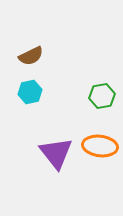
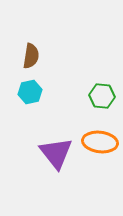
brown semicircle: rotated 55 degrees counterclockwise
green hexagon: rotated 15 degrees clockwise
orange ellipse: moved 4 px up
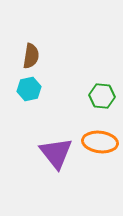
cyan hexagon: moved 1 px left, 3 px up
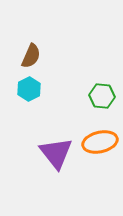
brown semicircle: rotated 15 degrees clockwise
cyan hexagon: rotated 15 degrees counterclockwise
orange ellipse: rotated 20 degrees counterclockwise
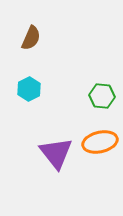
brown semicircle: moved 18 px up
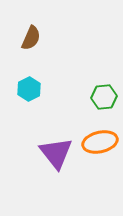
green hexagon: moved 2 px right, 1 px down; rotated 10 degrees counterclockwise
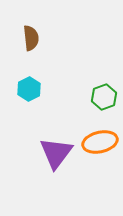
brown semicircle: rotated 30 degrees counterclockwise
green hexagon: rotated 15 degrees counterclockwise
purple triangle: rotated 15 degrees clockwise
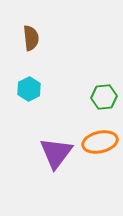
green hexagon: rotated 15 degrees clockwise
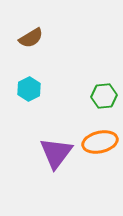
brown semicircle: rotated 65 degrees clockwise
green hexagon: moved 1 px up
